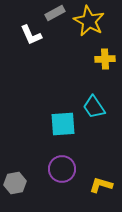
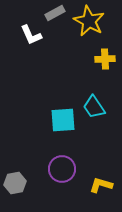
cyan square: moved 4 px up
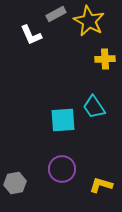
gray rectangle: moved 1 px right, 1 px down
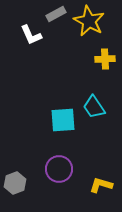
purple circle: moved 3 px left
gray hexagon: rotated 10 degrees counterclockwise
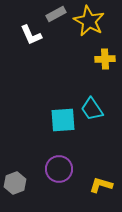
cyan trapezoid: moved 2 px left, 2 px down
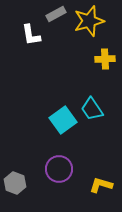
yellow star: rotated 28 degrees clockwise
white L-shape: rotated 15 degrees clockwise
cyan square: rotated 32 degrees counterclockwise
gray hexagon: rotated 20 degrees counterclockwise
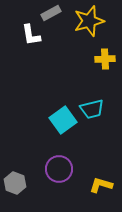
gray rectangle: moved 5 px left, 1 px up
cyan trapezoid: rotated 70 degrees counterclockwise
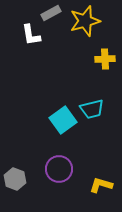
yellow star: moved 4 px left
gray hexagon: moved 4 px up
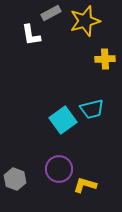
yellow L-shape: moved 16 px left
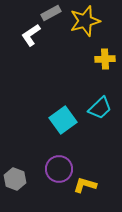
white L-shape: rotated 65 degrees clockwise
cyan trapezoid: moved 8 px right, 1 px up; rotated 30 degrees counterclockwise
